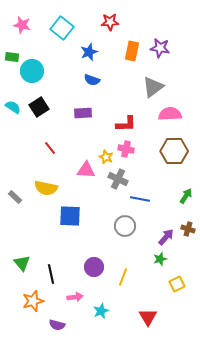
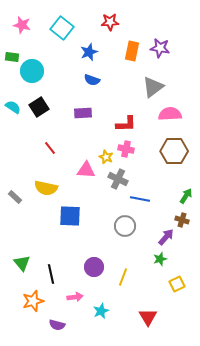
brown cross: moved 6 px left, 9 px up
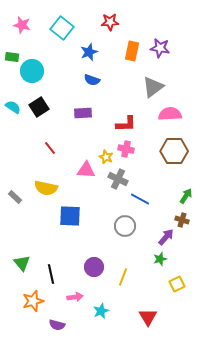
blue line: rotated 18 degrees clockwise
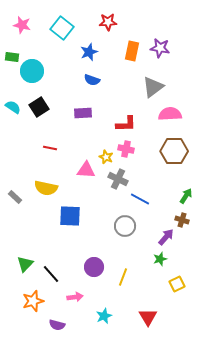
red star: moved 2 px left
red line: rotated 40 degrees counterclockwise
green triangle: moved 3 px right, 1 px down; rotated 24 degrees clockwise
black line: rotated 30 degrees counterclockwise
cyan star: moved 3 px right, 5 px down
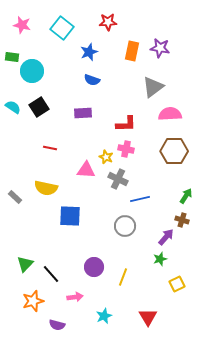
blue line: rotated 42 degrees counterclockwise
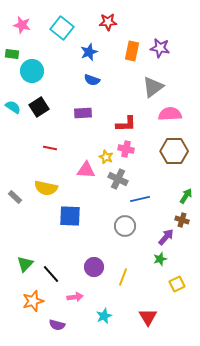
green rectangle: moved 3 px up
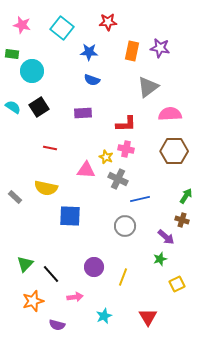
blue star: rotated 24 degrees clockwise
gray triangle: moved 5 px left
purple arrow: rotated 90 degrees clockwise
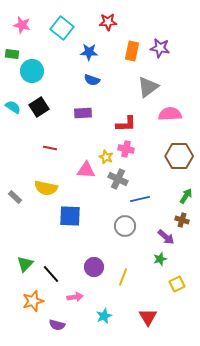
brown hexagon: moved 5 px right, 5 px down
